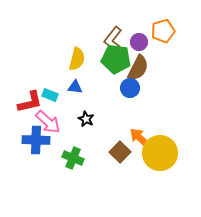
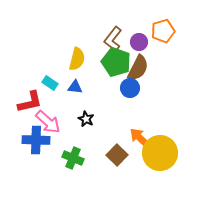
green pentagon: moved 3 px down; rotated 12 degrees clockwise
cyan rectangle: moved 12 px up; rotated 14 degrees clockwise
brown square: moved 3 px left, 3 px down
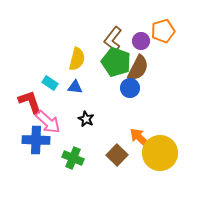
purple circle: moved 2 px right, 1 px up
red L-shape: rotated 96 degrees counterclockwise
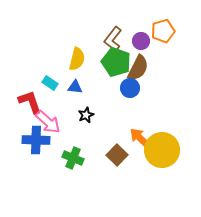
black star: moved 4 px up; rotated 21 degrees clockwise
yellow circle: moved 2 px right, 3 px up
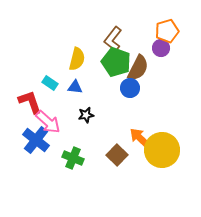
orange pentagon: moved 4 px right
purple circle: moved 20 px right, 7 px down
black star: rotated 14 degrees clockwise
blue cross: rotated 36 degrees clockwise
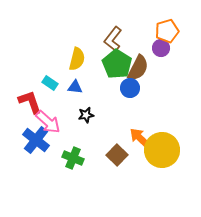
green pentagon: moved 1 px right, 2 px down; rotated 12 degrees clockwise
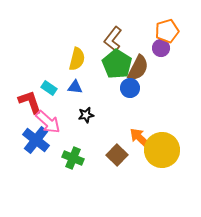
cyan rectangle: moved 1 px left, 5 px down
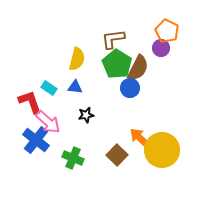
orange pentagon: rotated 30 degrees counterclockwise
brown L-shape: rotated 45 degrees clockwise
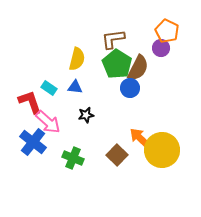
blue cross: moved 3 px left, 2 px down
